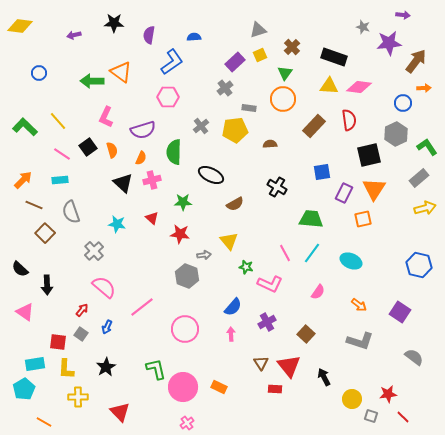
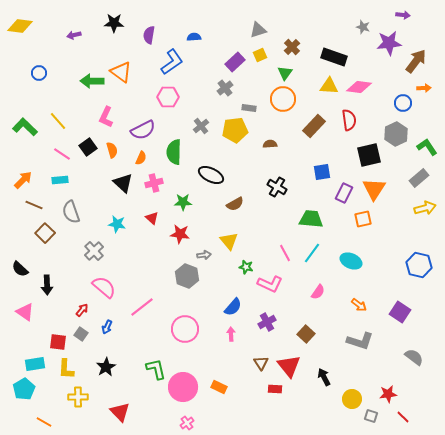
purple semicircle at (143, 130): rotated 10 degrees counterclockwise
pink cross at (152, 180): moved 2 px right, 3 px down
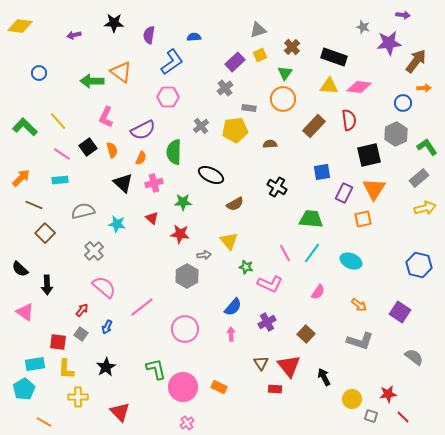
orange arrow at (23, 180): moved 2 px left, 2 px up
gray semicircle at (71, 212): moved 12 px right, 1 px up; rotated 95 degrees clockwise
gray hexagon at (187, 276): rotated 10 degrees clockwise
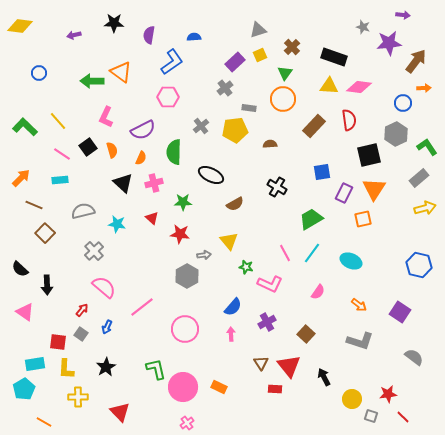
green trapezoid at (311, 219): rotated 35 degrees counterclockwise
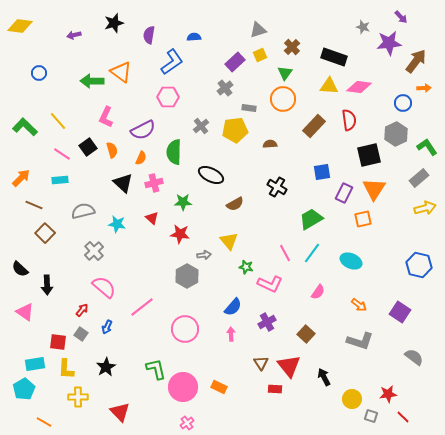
purple arrow at (403, 15): moved 2 px left, 2 px down; rotated 40 degrees clockwise
black star at (114, 23): rotated 18 degrees counterclockwise
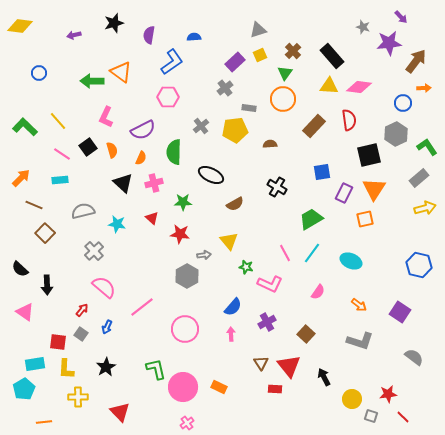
brown cross at (292, 47): moved 1 px right, 4 px down
black rectangle at (334, 57): moved 2 px left, 1 px up; rotated 30 degrees clockwise
orange square at (363, 219): moved 2 px right
orange line at (44, 422): rotated 35 degrees counterclockwise
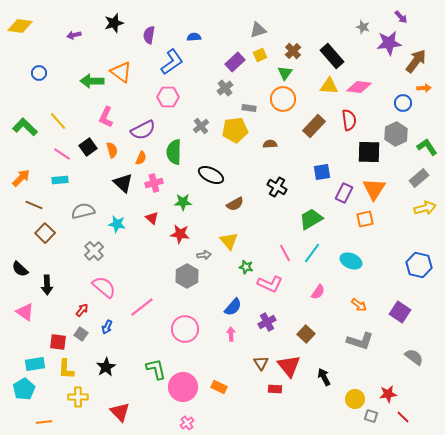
black square at (369, 155): moved 3 px up; rotated 15 degrees clockwise
yellow circle at (352, 399): moved 3 px right
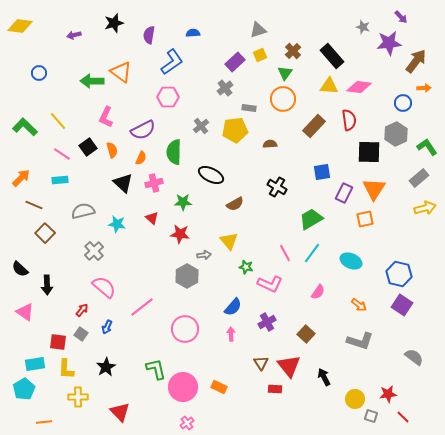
blue semicircle at (194, 37): moved 1 px left, 4 px up
blue hexagon at (419, 265): moved 20 px left, 9 px down
purple square at (400, 312): moved 2 px right, 7 px up
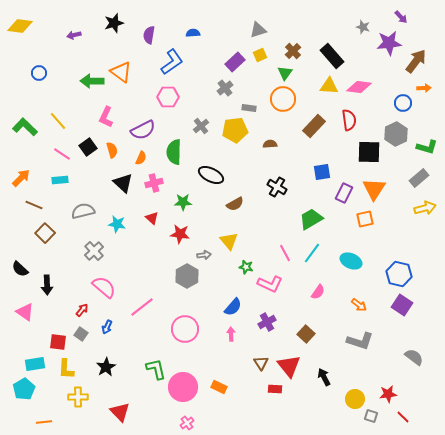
green L-shape at (427, 147): rotated 140 degrees clockwise
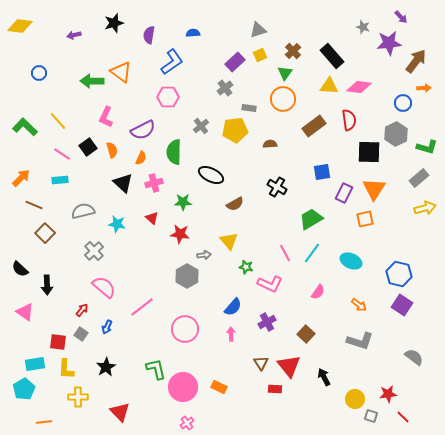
brown rectangle at (314, 126): rotated 10 degrees clockwise
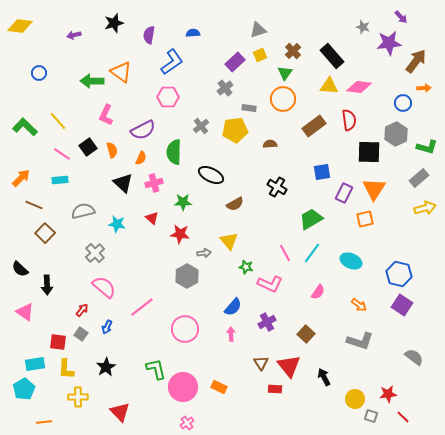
pink L-shape at (106, 117): moved 2 px up
gray cross at (94, 251): moved 1 px right, 2 px down
gray arrow at (204, 255): moved 2 px up
